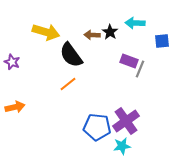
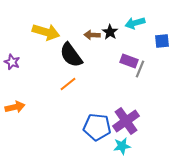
cyan arrow: rotated 18 degrees counterclockwise
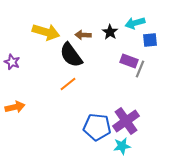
brown arrow: moved 9 px left
blue square: moved 12 px left, 1 px up
